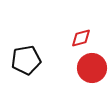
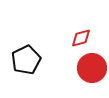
black pentagon: rotated 16 degrees counterclockwise
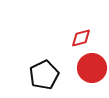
black pentagon: moved 18 px right, 15 px down
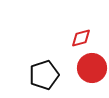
black pentagon: rotated 8 degrees clockwise
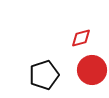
red circle: moved 2 px down
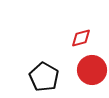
black pentagon: moved 2 px down; rotated 24 degrees counterclockwise
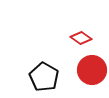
red diamond: rotated 50 degrees clockwise
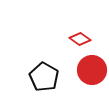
red diamond: moved 1 px left, 1 px down
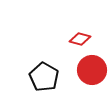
red diamond: rotated 20 degrees counterclockwise
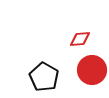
red diamond: rotated 20 degrees counterclockwise
